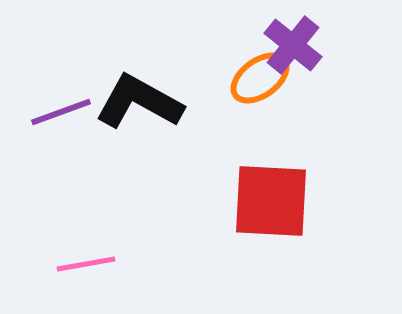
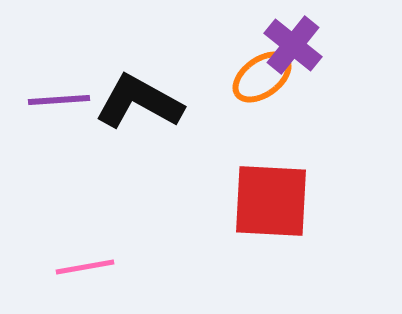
orange ellipse: moved 2 px right, 1 px up
purple line: moved 2 px left, 12 px up; rotated 16 degrees clockwise
pink line: moved 1 px left, 3 px down
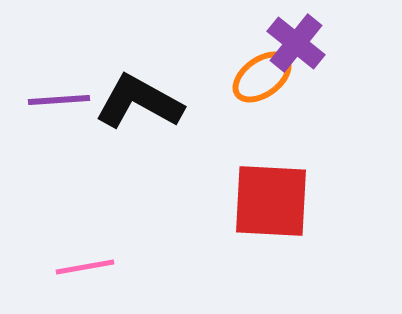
purple cross: moved 3 px right, 2 px up
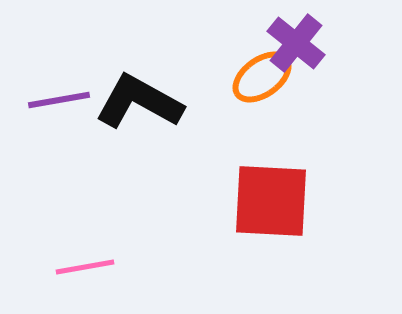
purple line: rotated 6 degrees counterclockwise
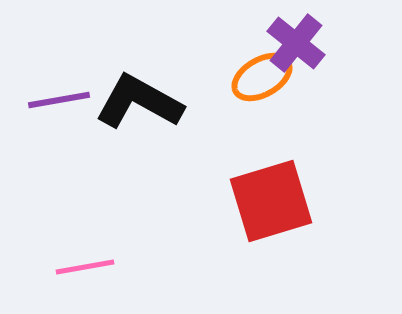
orange ellipse: rotated 6 degrees clockwise
red square: rotated 20 degrees counterclockwise
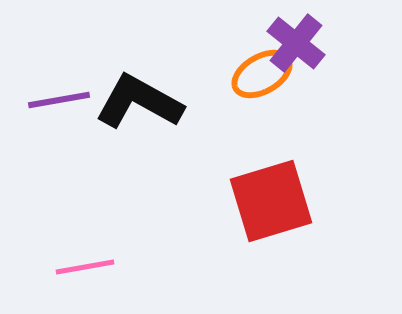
orange ellipse: moved 3 px up
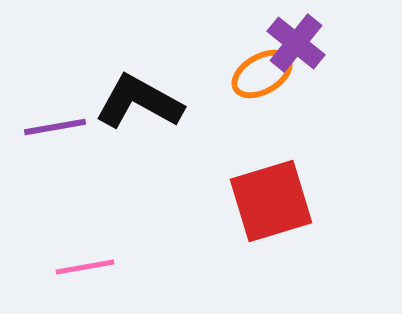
purple line: moved 4 px left, 27 px down
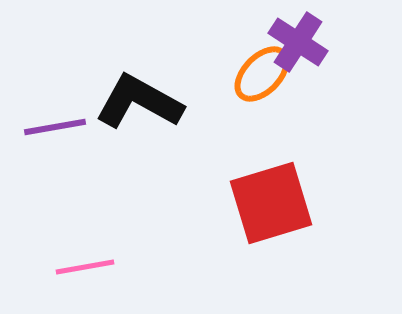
purple cross: moved 2 px right, 1 px up; rotated 6 degrees counterclockwise
orange ellipse: rotated 16 degrees counterclockwise
red square: moved 2 px down
